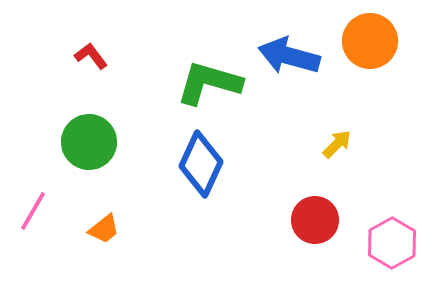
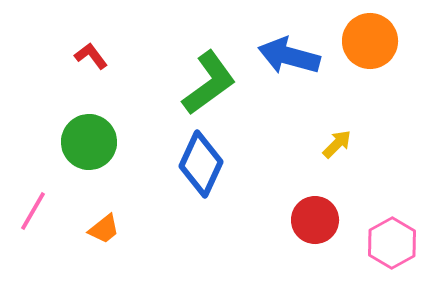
green L-shape: rotated 128 degrees clockwise
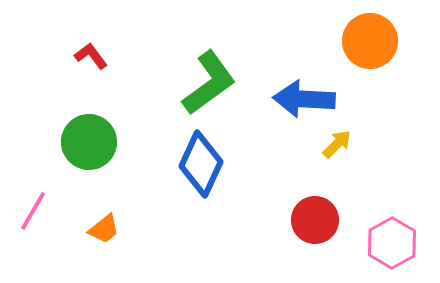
blue arrow: moved 15 px right, 43 px down; rotated 12 degrees counterclockwise
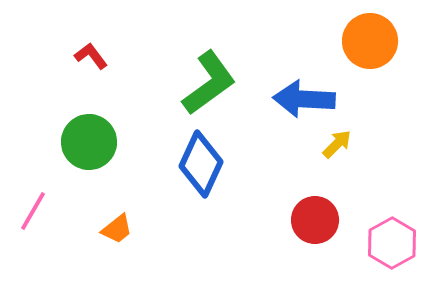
orange trapezoid: moved 13 px right
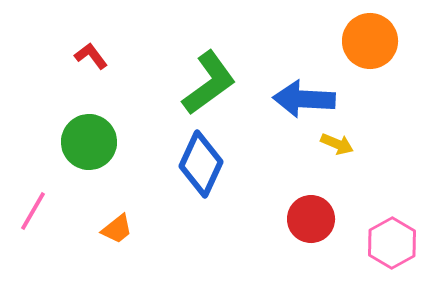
yellow arrow: rotated 68 degrees clockwise
red circle: moved 4 px left, 1 px up
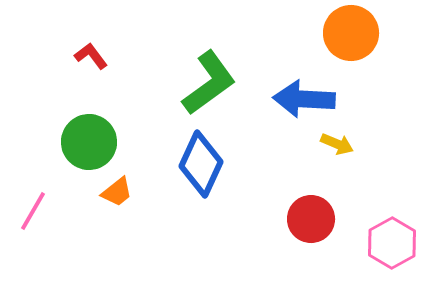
orange circle: moved 19 px left, 8 px up
orange trapezoid: moved 37 px up
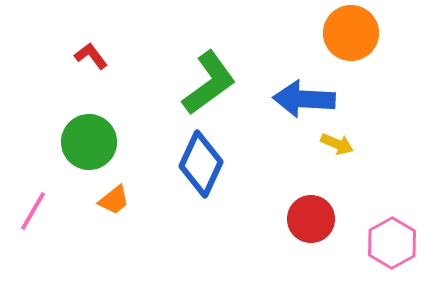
orange trapezoid: moved 3 px left, 8 px down
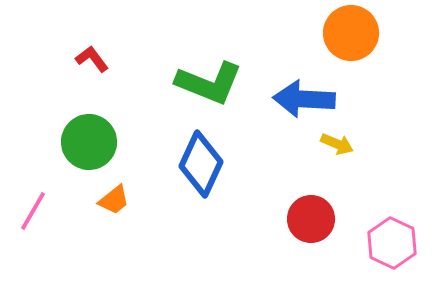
red L-shape: moved 1 px right, 3 px down
green L-shape: rotated 58 degrees clockwise
pink hexagon: rotated 6 degrees counterclockwise
